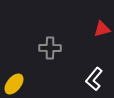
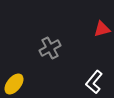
gray cross: rotated 30 degrees counterclockwise
white L-shape: moved 3 px down
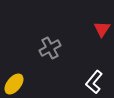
red triangle: rotated 42 degrees counterclockwise
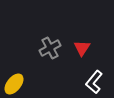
red triangle: moved 20 px left, 19 px down
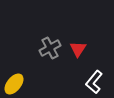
red triangle: moved 4 px left, 1 px down
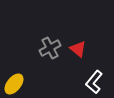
red triangle: rotated 24 degrees counterclockwise
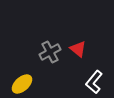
gray cross: moved 4 px down
yellow ellipse: moved 8 px right; rotated 10 degrees clockwise
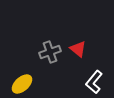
gray cross: rotated 10 degrees clockwise
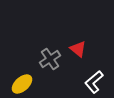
gray cross: moved 7 px down; rotated 15 degrees counterclockwise
white L-shape: rotated 10 degrees clockwise
